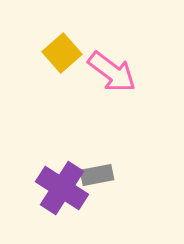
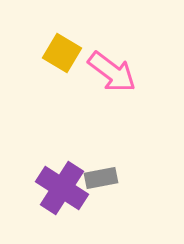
yellow square: rotated 18 degrees counterclockwise
gray rectangle: moved 4 px right, 3 px down
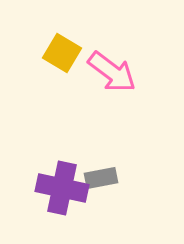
purple cross: rotated 21 degrees counterclockwise
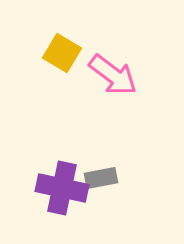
pink arrow: moved 1 px right, 3 px down
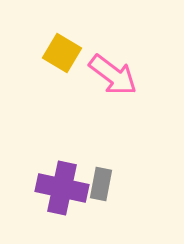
gray rectangle: moved 6 px down; rotated 68 degrees counterclockwise
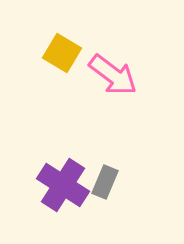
gray rectangle: moved 4 px right, 2 px up; rotated 12 degrees clockwise
purple cross: moved 1 px right, 3 px up; rotated 21 degrees clockwise
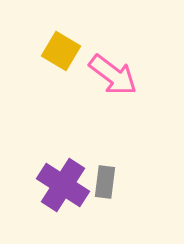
yellow square: moved 1 px left, 2 px up
gray rectangle: rotated 16 degrees counterclockwise
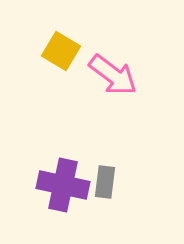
purple cross: rotated 21 degrees counterclockwise
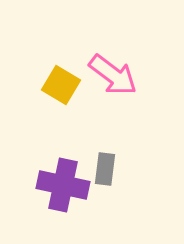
yellow square: moved 34 px down
gray rectangle: moved 13 px up
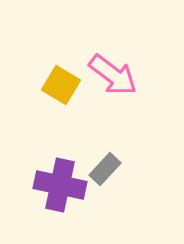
gray rectangle: rotated 36 degrees clockwise
purple cross: moved 3 px left
